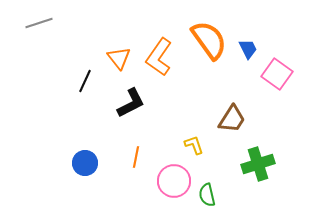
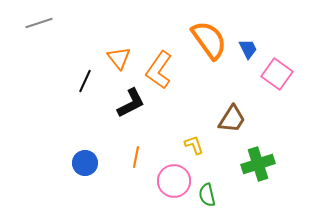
orange L-shape: moved 13 px down
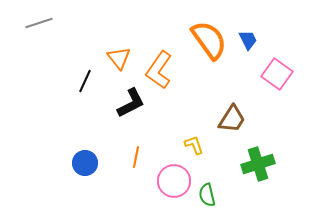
blue trapezoid: moved 9 px up
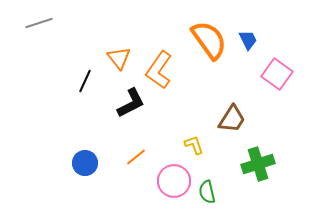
orange line: rotated 40 degrees clockwise
green semicircle: moved 3 px up
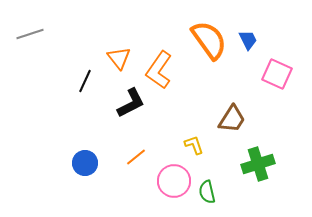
gray line: moved 9 px left, 11 px down
pink square: rotated 12 degrees counterclockwise
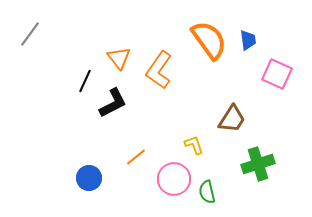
gray line: rotated 36 degrees counterclockwise
blue trapezoid: rotated 20 degrees clockwise
black L-shape: moved 18 px left
blue circle: moved 4 px right, 15 px down
pink circle: moved 2 px up
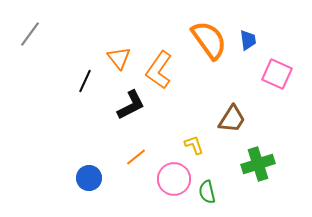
black L-shape: moved 18 px right, 2 px down
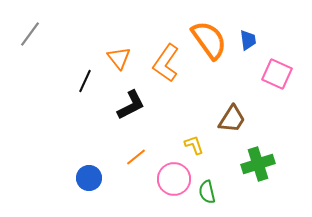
orange L-shape: moved 7 px right, 7 px up
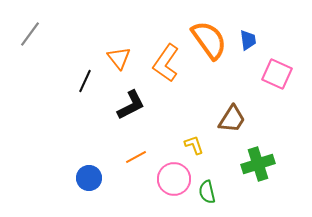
orange line: rotated 10 degrees clockwise
